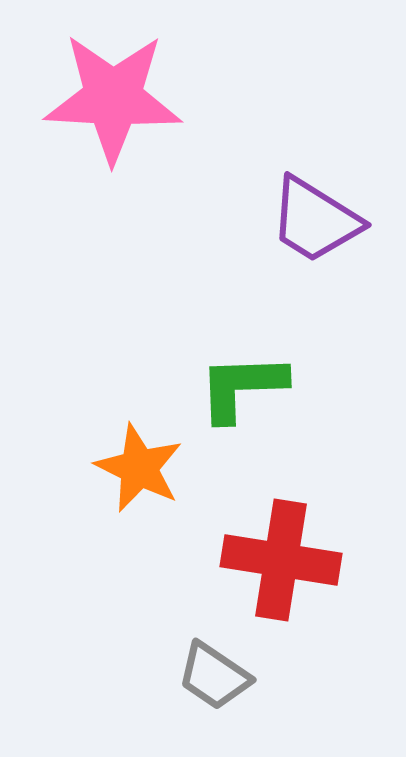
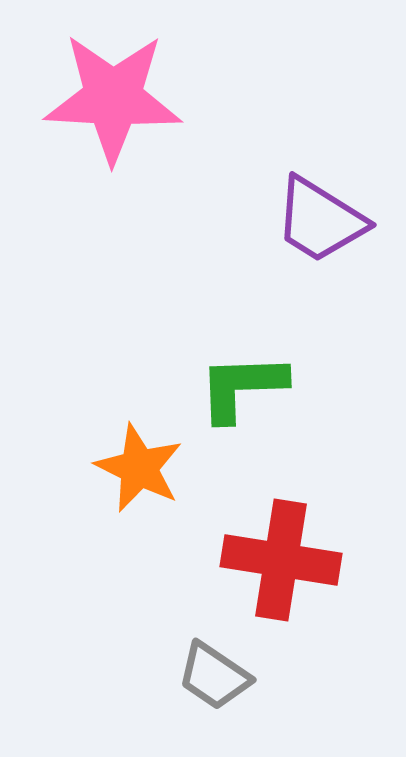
purple trapezoid: moved 5 px right
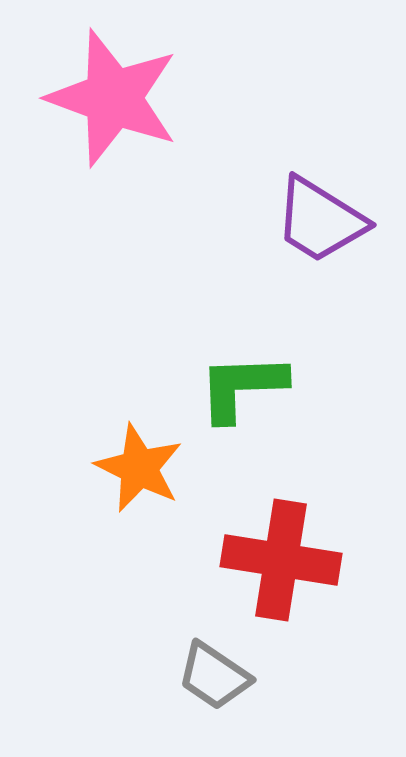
pink star: rotated 17 degrees clockwise
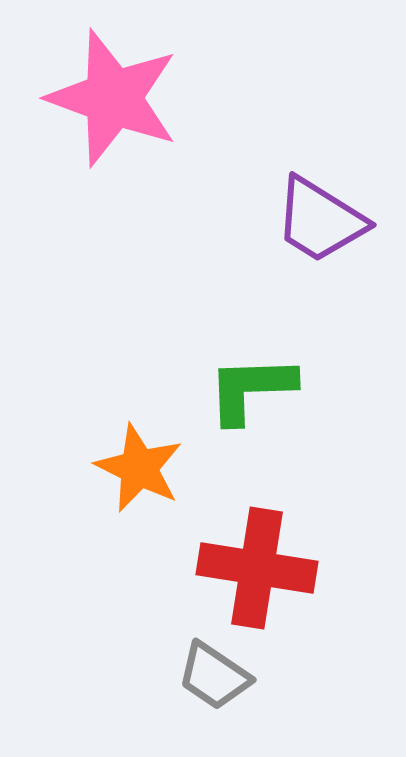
green L-shape: moved 9 px right, 2 px down
red cross: moved 24 px left, 8 px down
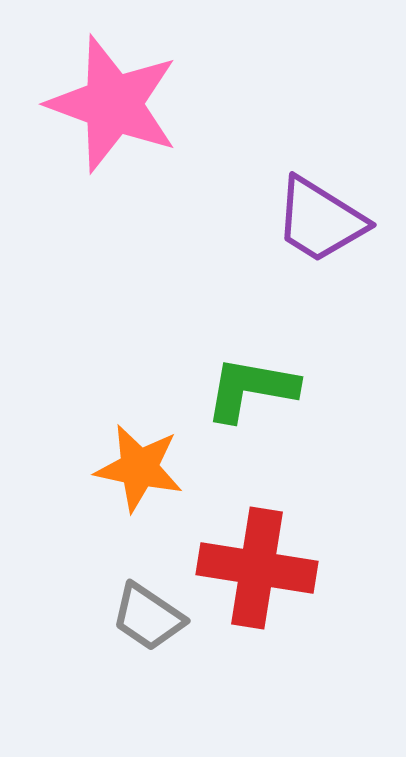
pink star: moved 6 px down
green L-shape: rotated 12 degrees clockwise
orange star: rotated 14 degrees counterclockwise
gray trapezoid: moved 66 px left, 59 px up
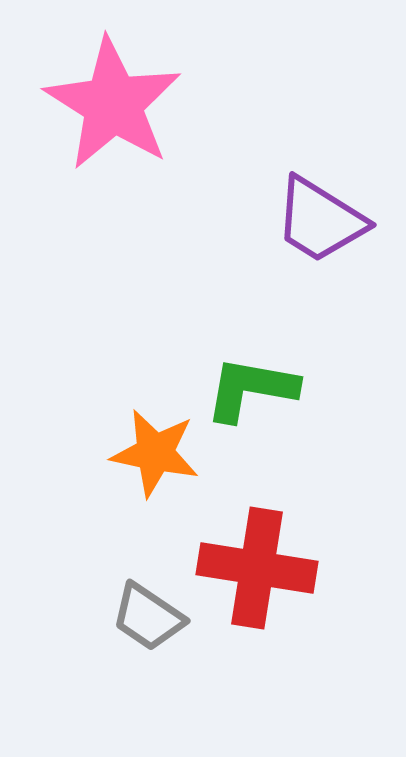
pink star: rotated 12 degrees clockwise
orange star: moved 16 px right, 15 px up
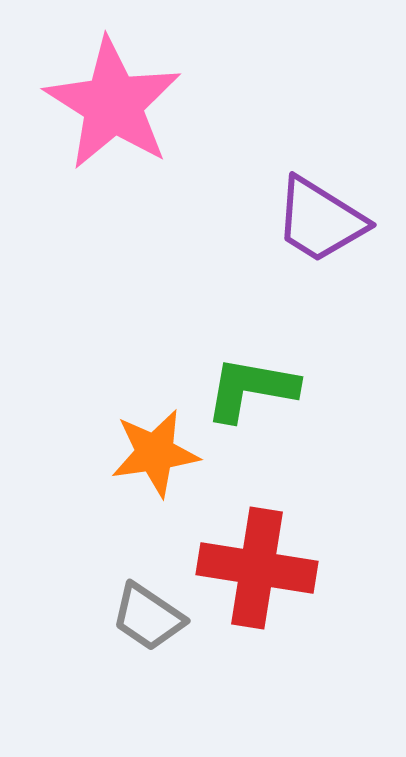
orange star: rotated 20 degrees counterclockwise
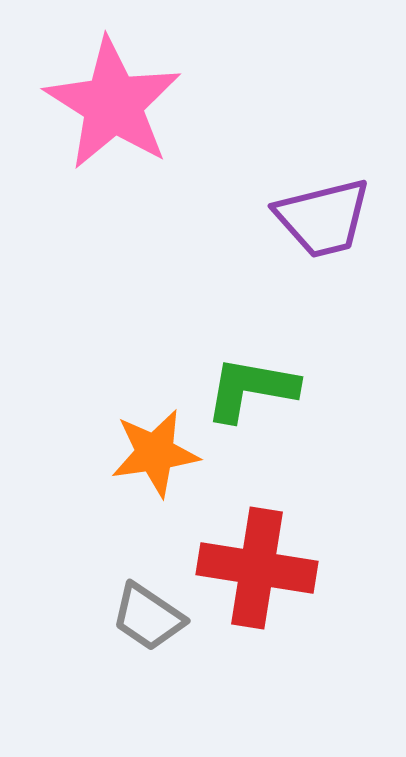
purple trapezoid: moved 3 px right, 2 px up; rotated 46 degrees counterclockwise
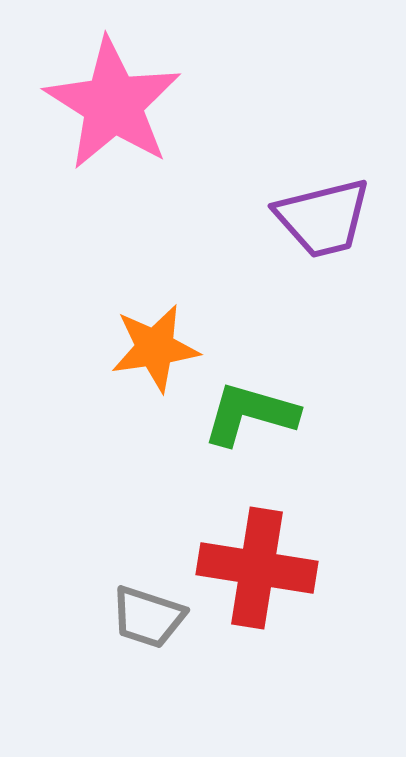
green L-shape: moved 1 px left, 25 px down; rotated 6 degrees clockwise
orange star: moved 105 px up
gray trapezoid: rotated 16 degrees counterclockwise
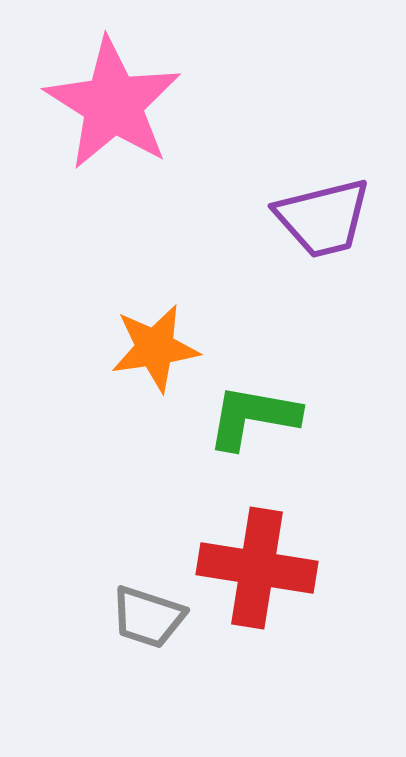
green L-shape: moved 3 px right, 3 px down; rotated 6 degrees counterclockwise
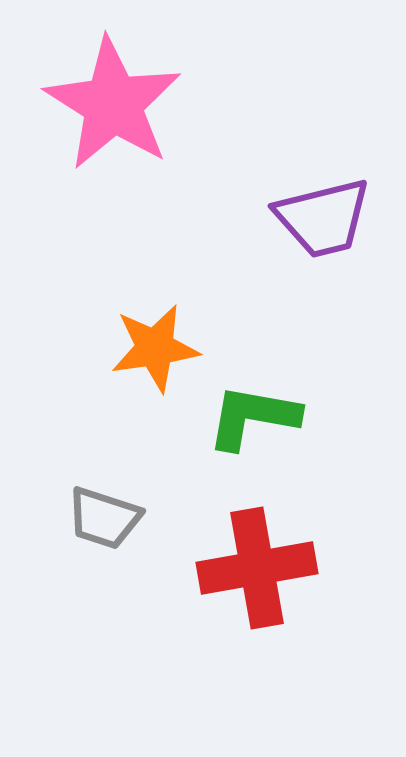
red cross: rotated 19 degrees counterclockwise
gray trapezoid: moved 44 px left, 99 px up
